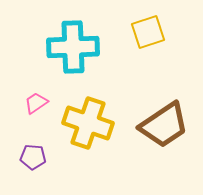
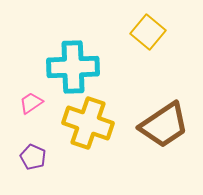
yellow square: rotated 32 degrees counterclockwise
cyan cross: moved 20 px down
pink trapezoid: moved 5 px left
purple pentagon: rotated 20 degrees clockwise
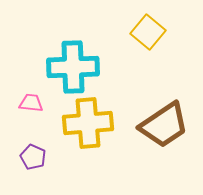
pink trapezoid: rotated 40 degrees clockwise
yellow cross: rotated 24 degrees counterclockwise
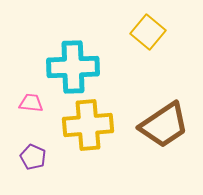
yellow cross: moved 2 px down
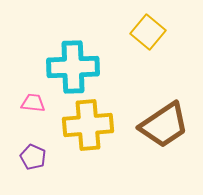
pink trapezoid: moved 2 px right
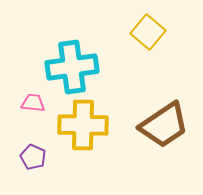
cyan cross: moved 1 px left; rotated 6 degrees counterclockwise
yellow cross: moved 5 px left; rotated 6 degrees clockwise
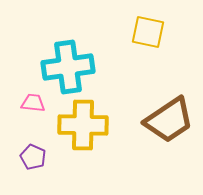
yellow square: rotated 28 degrees counterclockwise
cyan cross: moved 4 px left
brown trapezoid: moved 5 px right, 5 px up
